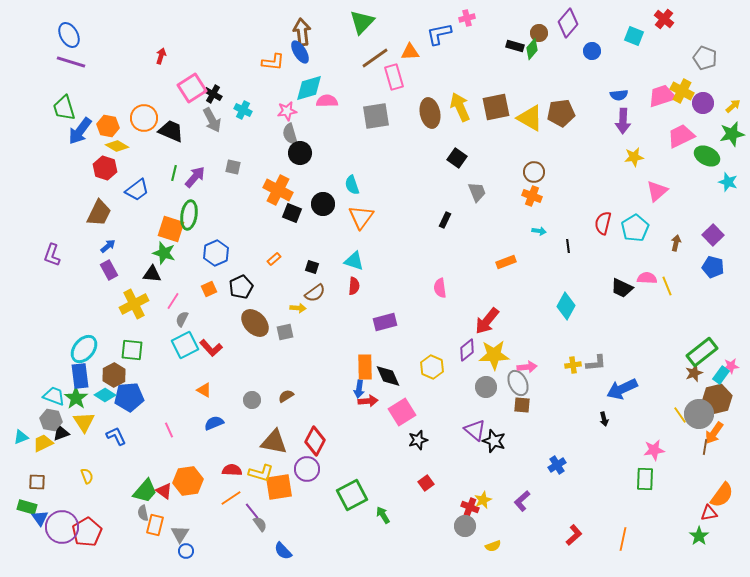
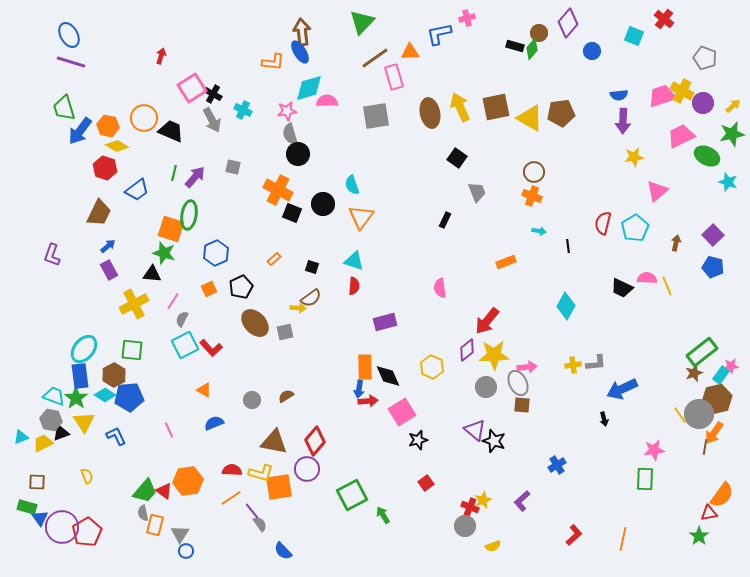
black circle at (300, 153): moved 2 px left, 1 px down
brown semicircle at (315, 293): moved 4 px left, 5 px down
red diamond at (315, 441): rotated 12 degrees clockwise
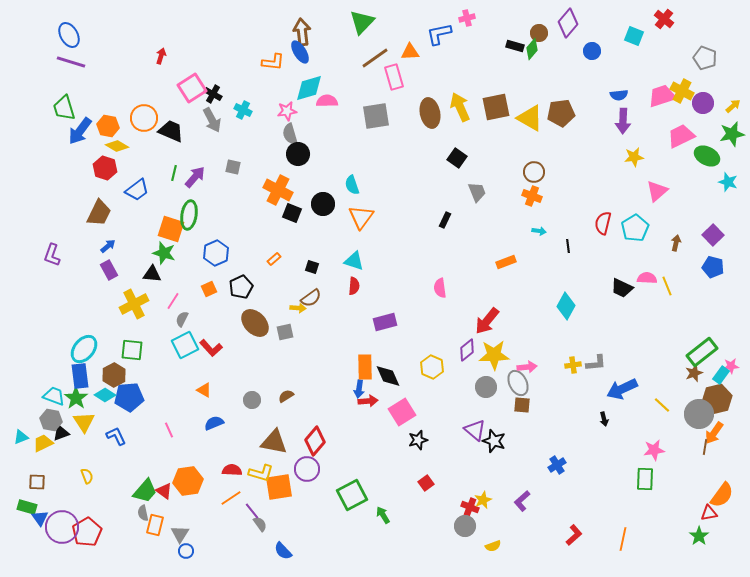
yellow line at (680, 415): moved 18 px left, 10 px up; rotated 12 degrees counterclockwise
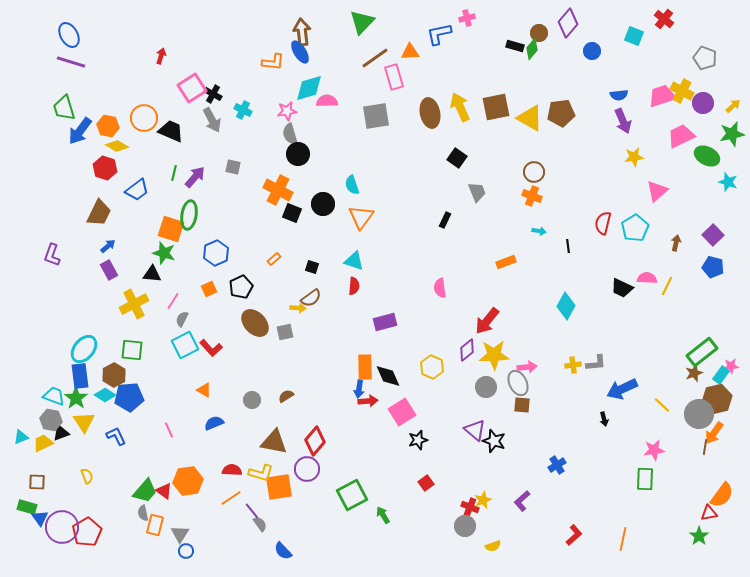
purple arrow at (623, 121): rotated 25 degrees counterclockwise
yellow line at (667, 286): rotated 48 degrees clockwise
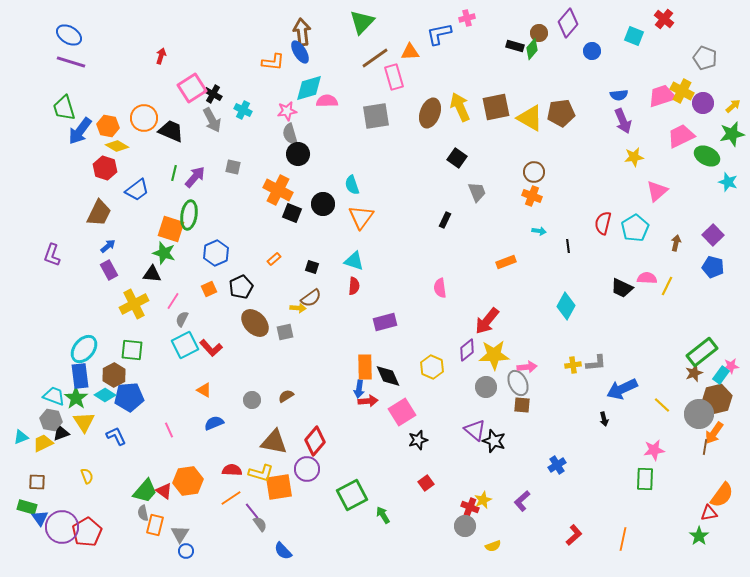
blue ellipse at (69, 35): rotated 30 degrees counterclockwise
brown ellipse at (430, 113): rotated 32 degrees clockwise
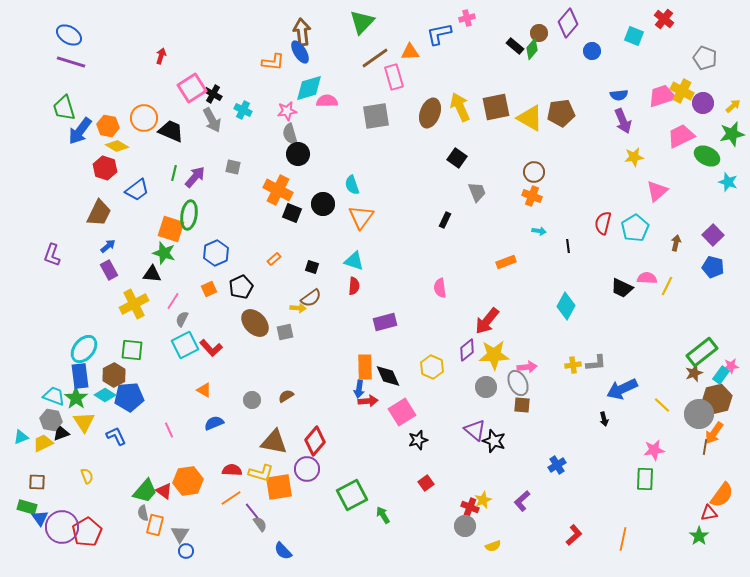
black rectangle at (515, 46): rotated 24 degrees clockwise
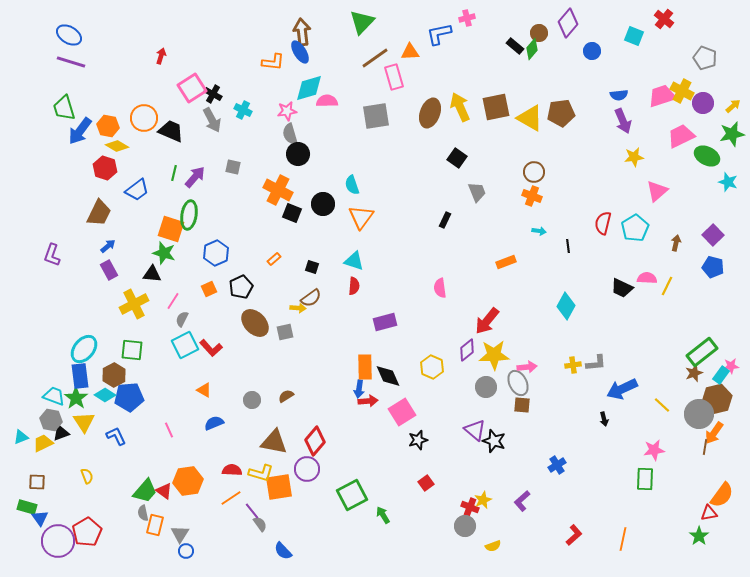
purple circle at (62, 527): moved 4 px left, 14 px down
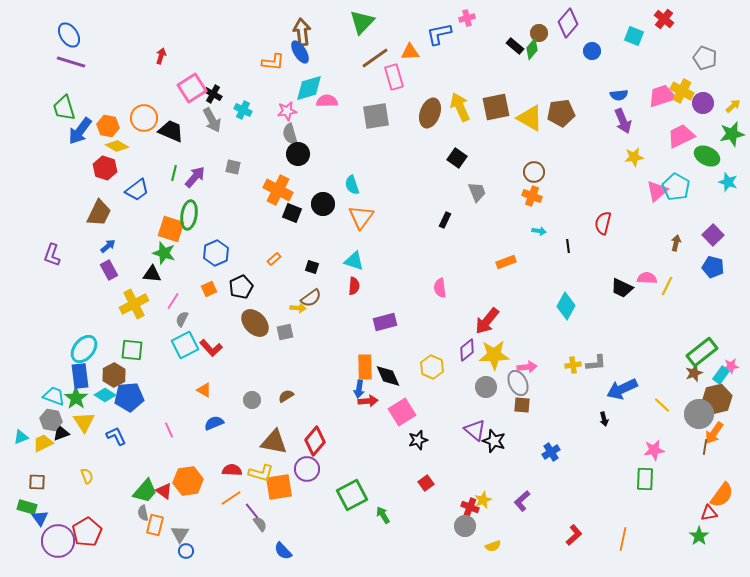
blue ellipse at (69, 35): rotated 25 degrees clockwise
cyan pentagon at (635, 228): moved 41 px right, 41 px up; rotated 12 degrees counterclockwise
blue cross at (557, 465): moved 6 px left, 13 px up
